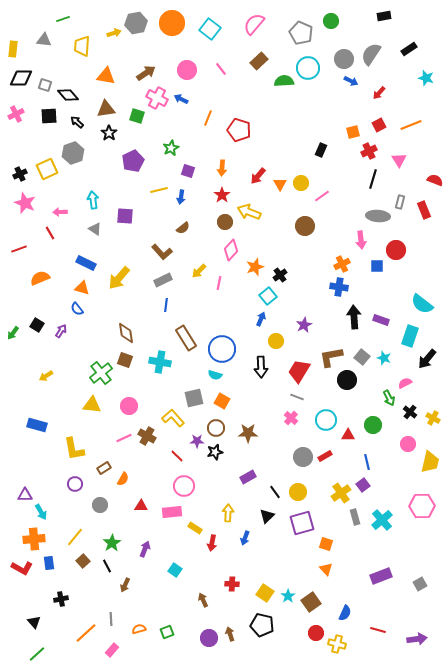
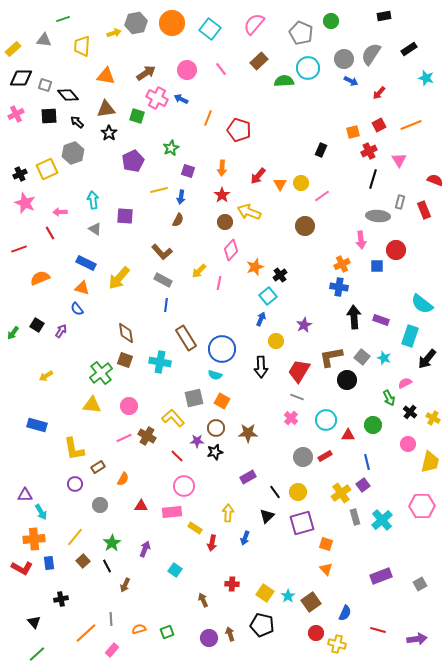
yellow rectangle at (13, 49): rotated 42 degrees clockwise
brown semicircle at (183, 228): moved 5 px left, 8 px up; rotated 24 degrees counterclockwise
gray rectangle at (163, 280): rotated 54 degrees clockwise
brown rectangle at (104, 468): moved 6 px left, 1 px up
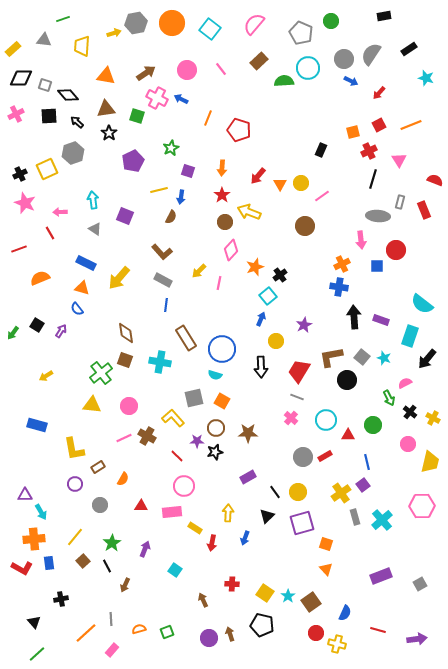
purple square at (125, 216): rotated 18 degrees clockwise
brown semicircle at (178, 220): moved 7 px left, 3 px up
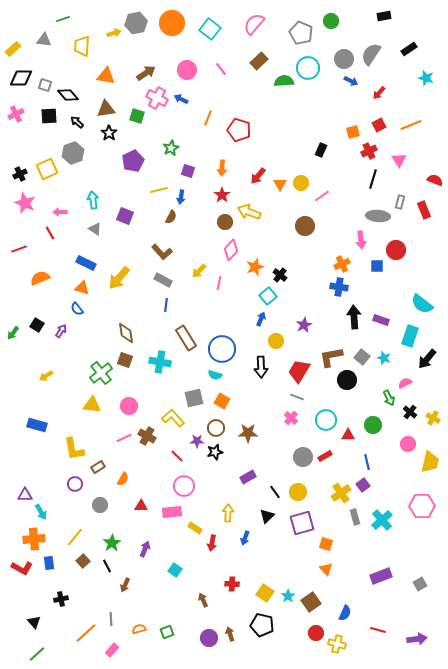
black cross at (280, 275): rotated 16 degrees counterclockwise
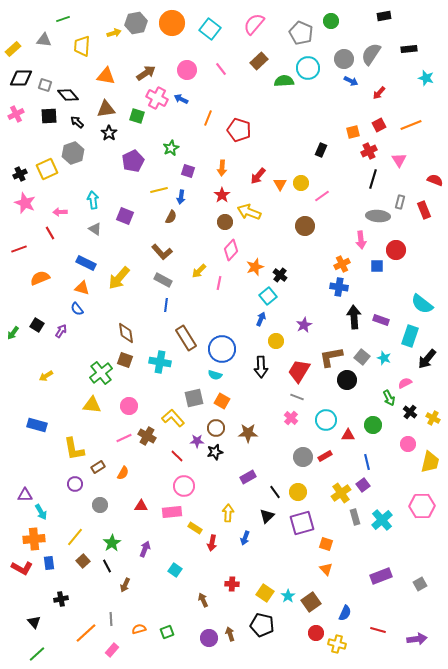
black rectangle at (409, 49): rotated 28 degrees clockwise
orange semicircle at (123, 479): moved 6 px up
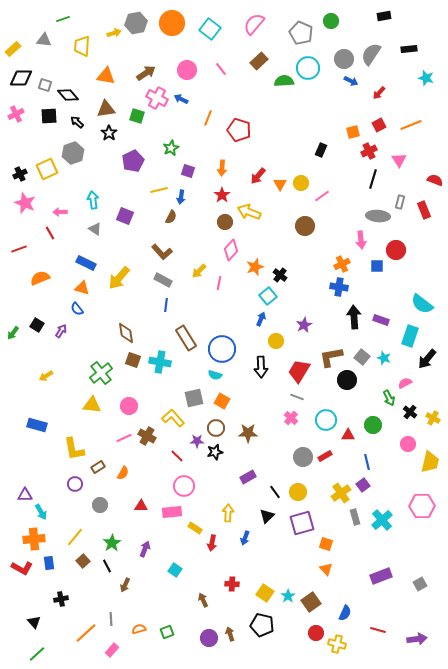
brown square at (125, 360): moved 8 px right
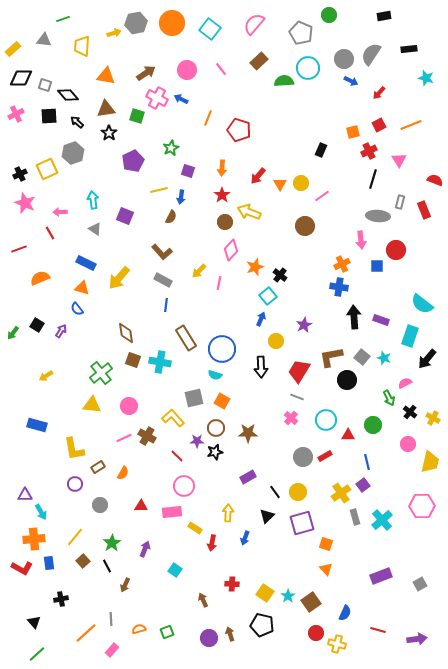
green circle at (331, 21): moved 2 px left, 6 px up
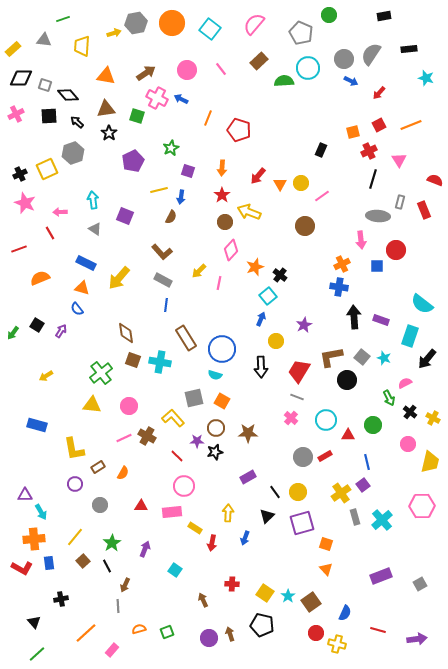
gray line at (111, 619): moved 7 px right, 13 px up
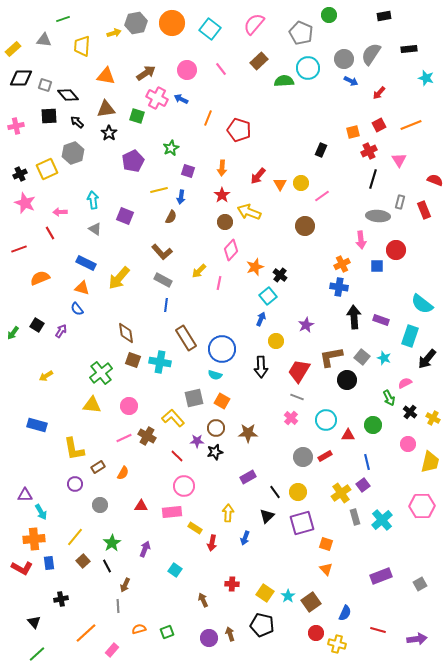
pink cross at (16, 114): moved 12 px down; rotated 14 degrees clockwise
purple star at (304, 325): moved 2 px right
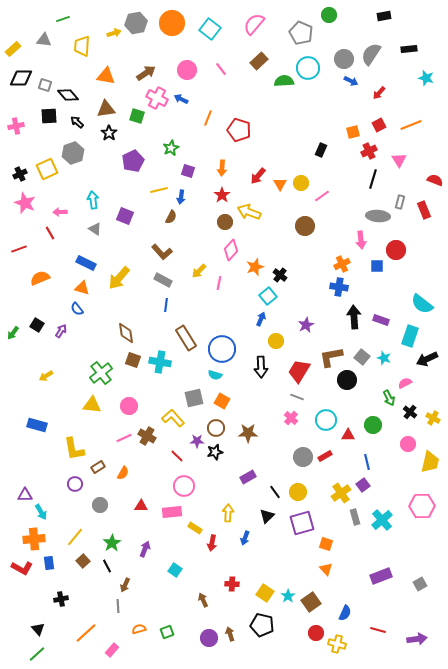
black arrow at (427, 359): rotated 25 degrees clockwise
black triangle at (34, 622): moved 4 px right, 7 px down
